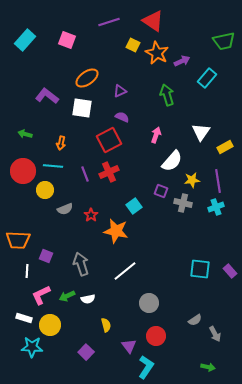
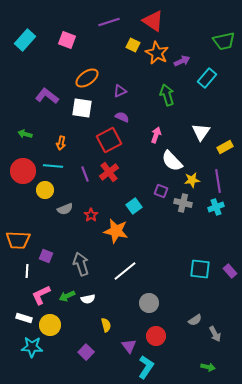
white semicircle at (172, 161): rotated 95 degrees clockwise
red cross at (109, 172): rotated 12 degrees counterclockwise
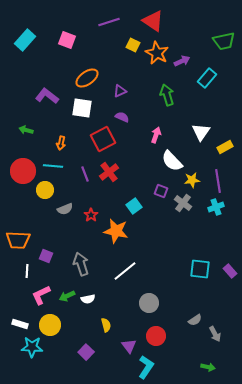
green arrow at (25, 134): moved 1 px right, 4 px up
red square at (109, 140): moved 6 px left, 1 px up
gray cross at (183, 203): rotated 24 degrees clockwise
white rectangle at (24, 318): moved 4 px left, 6 px down
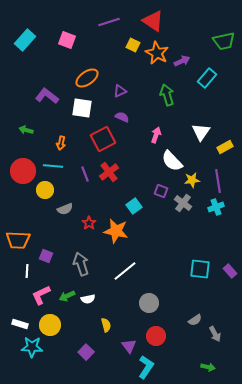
red star at (91, 215): moved 2 px left, 8 px down
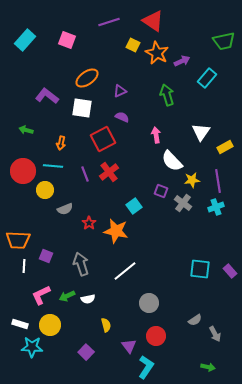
pink arrow at (156, 135): rotated 28 degrees counterclockwise
white line at (27, 271): moved 3 px left, 5 px up
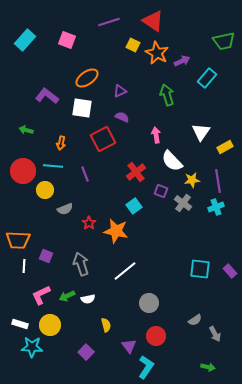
red cross at (109, 172): moved 27 px right
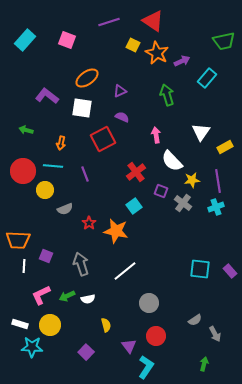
green arrow at (208, 367): moved 4 px left, 3 px up; rotated 88 degrees counterclockwise
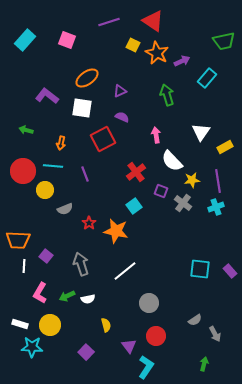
purple square at (46, 256): rotated 16 degrees clockwise
pink L-shape at (41, 295): moved 1 px left, 2 px up; rotated 35 degrees counterclockwise
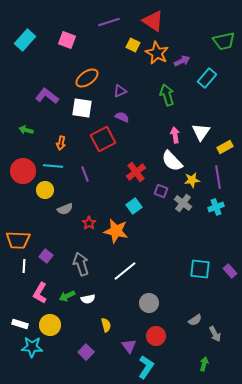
pink arrow at (156, 135): moved 19 px right
purple line at (218, 181): moved 4 px up
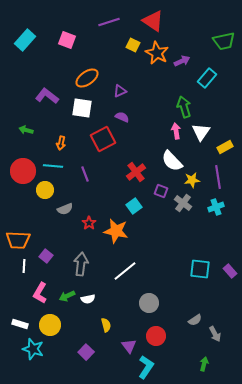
green arrow at (167, 95): moved 17 px right, 12 px down
pink arrow at (175, 135): moved 1 px right, 4 px up
gray arrow at (81, 264): rotated 25 degrees clockwise
cyan star at (32, 347): moved 1 px right, 2 px down; rotated 15 degrees clockwise
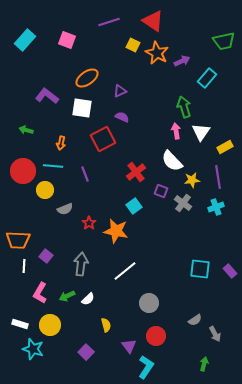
white semicircle at (88, 299): rotated 32 degrees counterclockwise
